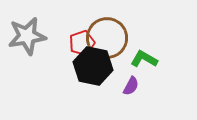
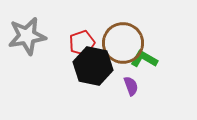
brown circle: moved 16 px right, 5 px down
purple semicircle: rotated 48 degrees counterclockwise
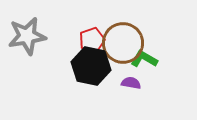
red pentagon: moved 10 px right, 3 px up
black hexagon: moved 2 px left
purple semicircle: moved 3 px up; rotated 60 degrees counterclockwise
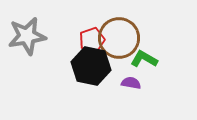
brown circle: moved 4 px left, 5 px up
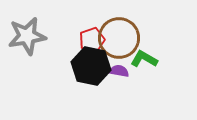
purple semicircle: moved 12 px left, 12 px up
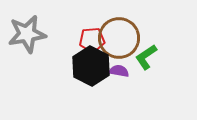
gray star: moved 2 px up
red pentagon: rotated 15 degrees clockwise
green L-shape: moved 2 px right, 2 px up; rotated 64 degrees counterclockwise
black hexagon: rotated 15 degrees clockwise
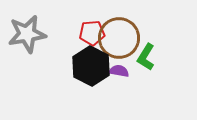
red pentagon: moved 7 px up
green L-shape: rotated 24 degrees counterclockwise
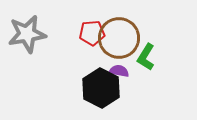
black hexagon: moved 10 px right, 22 px down
